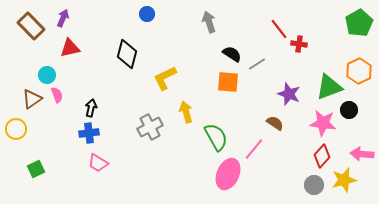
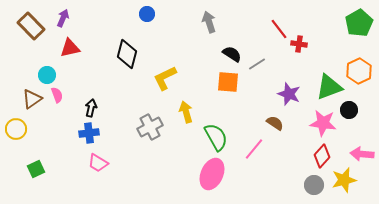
pink ellipse: moved 16 px left
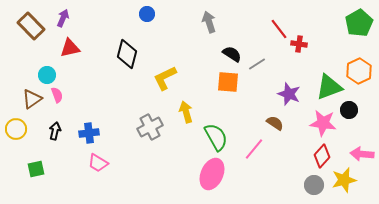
black arrow: moved 36 px left, 23 px down
green square: rotated 12 degrees clockwise
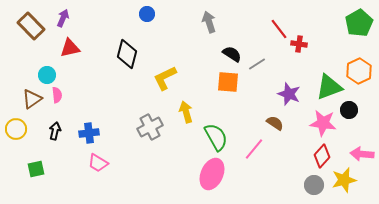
pink semicircle: rotated 14 degrees clockwise
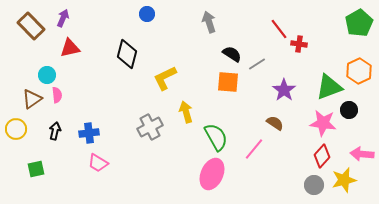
purple star: moved 5 px left, 4 px up; rotated 15 degrees clockwise
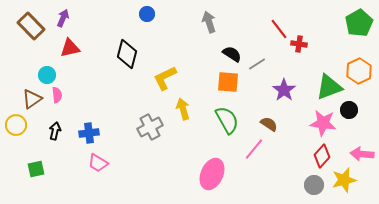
yellow arrow: moved 3 px left, 3 px up
brown semicircle: moved 6 px left, 1 px down
yellow circle: moved 4 px up
green semicircle: moved 11 px right, 17 px up
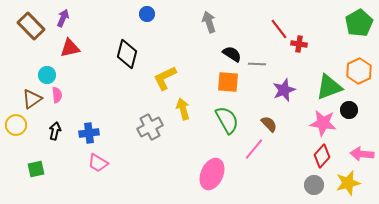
gray line: rotated 36 degrees clockwise
purple star: rotated 15 degrees clockwise
brown semicircle: rotated 12 degrees clockwise
yellow star: moved 4 px right, 3 px down
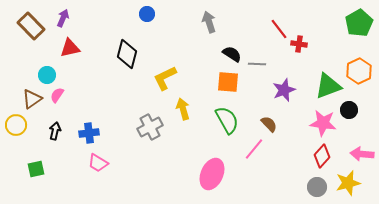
green triangle: moved 1 px left, 1 px up
pink semicircle: rotated 140 degrees counterclockwise
gray circle: moved 3 px right, 2 px down
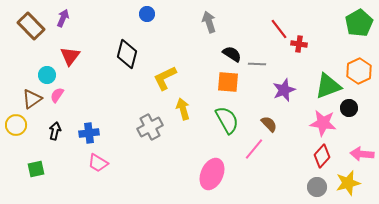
red triangle: moved 8 px down; rotated 40 degrees counterclockwise
black circle: moved 2 px up
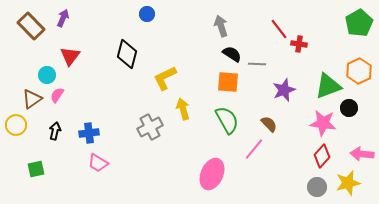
gray arrow: moved 12 px right, 4 px down
